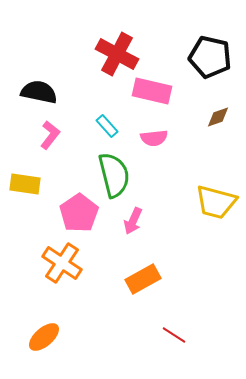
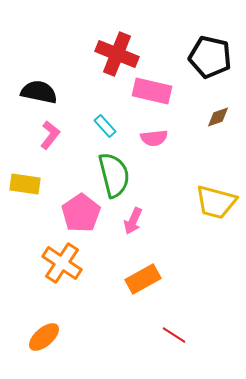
red cross: rotated 6 degrees counterclockwise
cyan rectangle: moved 2 px left
pink pentagon: moved 2 px right
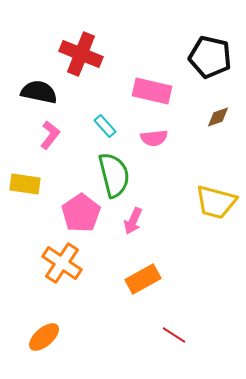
red cross: moved 36 px left
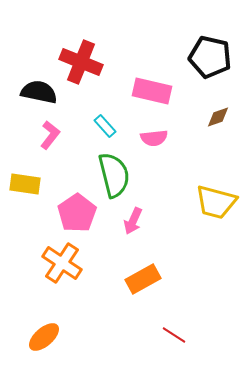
red cross: moved 8 px down
pink pentagon: moved 4 px left
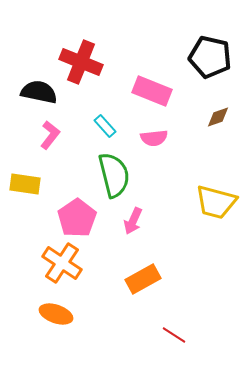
pink rectangle: rotated 9 degrees clockwise
pink pentagon: moved 5 px down
orange ellipse: moved 12 px right, 23 px up; rotated 60 degrees clockwise
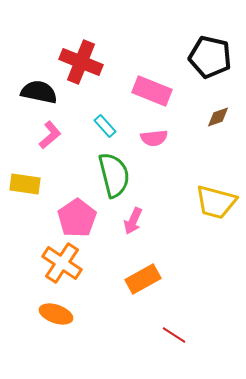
pink L-shape: rotated 12 degrees clockwise
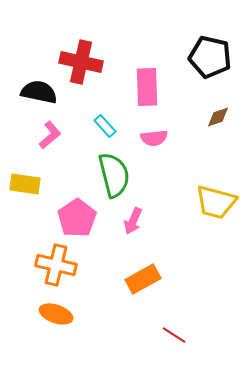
red cross: rotated 9 degrees counterclockwise
pink rectangle: moved 5 px left, 4 px up; rotated 66 degrees clockwise
orange cross: moved 6 px left, 2 px down; rotated 21 degrees counterclockwise
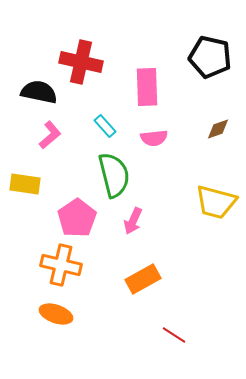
brown diamond: moved 12 px down
orange cross: moved 5 px right
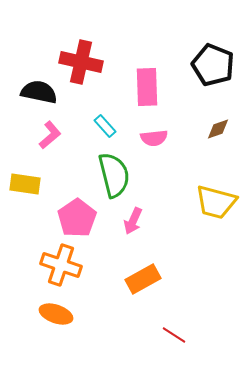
black pentagon: moved 3 px right, 8 px down; rotated 9 degrees clockwise
orange cross: rotated 6 degrees clockwise
